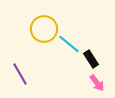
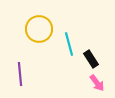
yellow circle: moved 5 px left
cyan line: rotated 35 degrees clockwise
purple line: rotated 25 degrees clockwise
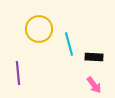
black rectangle: moved 3 px right, 2 px up; rotated 54 degrees counterclockwise
purple line: moved 2 px left, 1 px up
pink arrow: moved 3 px left, 2 px down
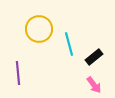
black rectangle: rotated 42 degrees counterclockwise
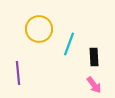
cyan line: rotated 35 degrees clockwise
black rectangle: rotated 54 degrees counterclockwise
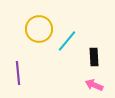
cyan line: moved 2 px left, 3 px up; rotated 20 degrees clockwise
pink arrow: rotated 150 degrees clockwise
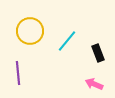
yellow circle: moved 9 px left, 2 px down
black rectangle: moved 4 px right, 4 px up; rotated 18 degrees counterclockwise
pink arrow: moved 1 px up
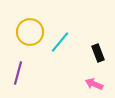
yellow circle: moved 1 px down
cyan line: moved 7 px left, 1 px down
purple line: rotated 20 degrees clockwise
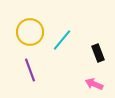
cyan line: moved 2 px right, 2 px up
purple line: moved 12 px right, 3 px up; rotated 35 degrees counterclockwise
